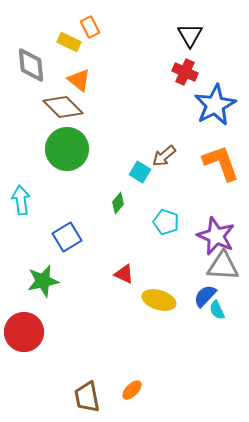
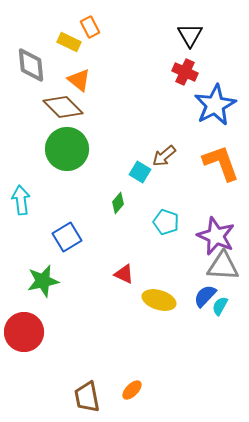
cyan semicircle: moved 3 px right, 4 px up; rotated 54 degrees clockwise
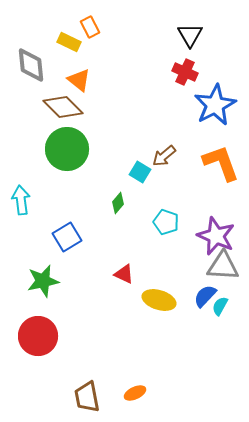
red circle: moved 14 px right, 4 px down
orange ellipse: moved 3 px right, 3 px down; rotated 20 degrees clockwise
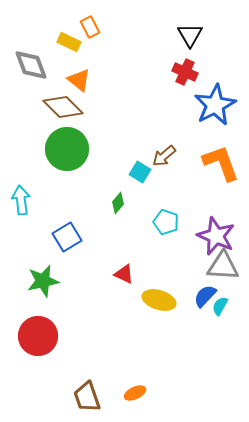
gray diamond: rotated 15 degrees counterclockwise
brown trapezoid: rotated 8 degrees counterclockwise
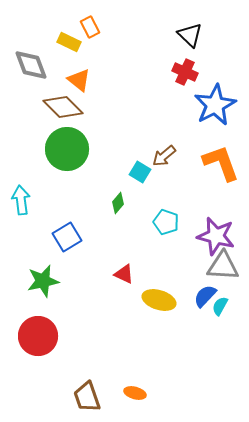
black triangle: rotated 16 degrees counterclockwise
purple star: rotated 9 degrees counterclockwise
orange ellipse: rotated 40 degrees clockwise
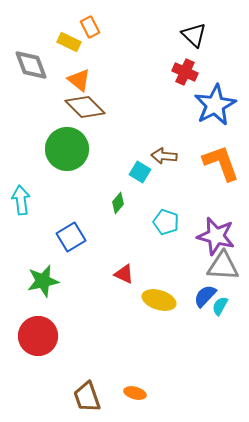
black triangle: moved 4 px right
brown diamond: moved 22 px right
brown arrow: rotated 45 degrees clockwise
blue square: moved 4 px right
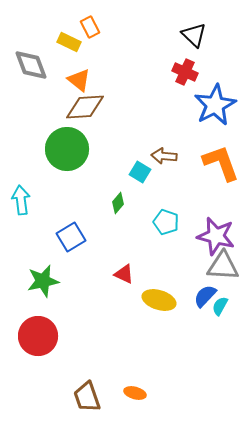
brown diamond: rotated 48 degrees counterclockwise
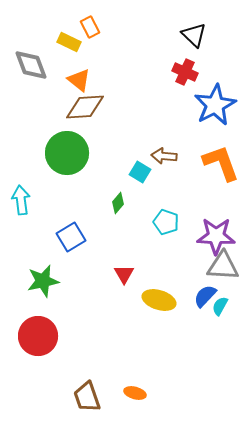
green circle: moved 4 px down
purple star: rotated 12 degrees counterclockwise
red triangle: rotated 35 degrees clockwise
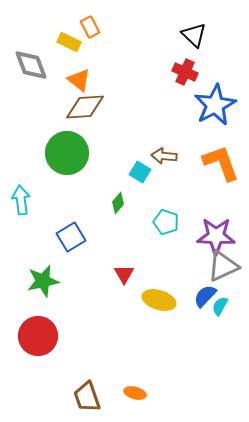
gray triangle: rotated 28 degrees counterclockwise
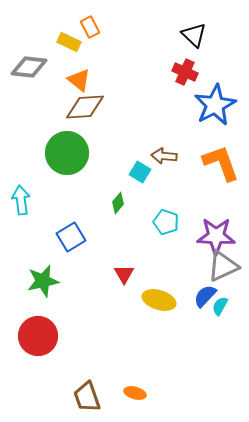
gray diamond: moved 2 px left, 2 px down; rotated 63 degrees counterclockwise
